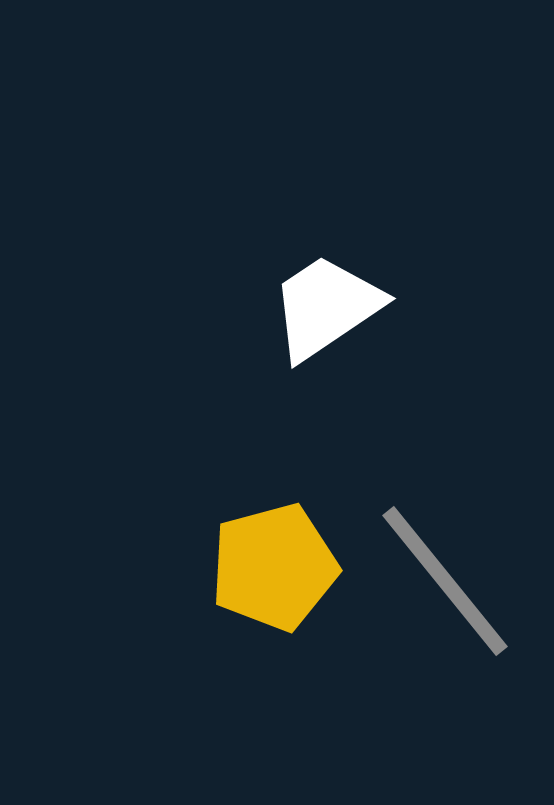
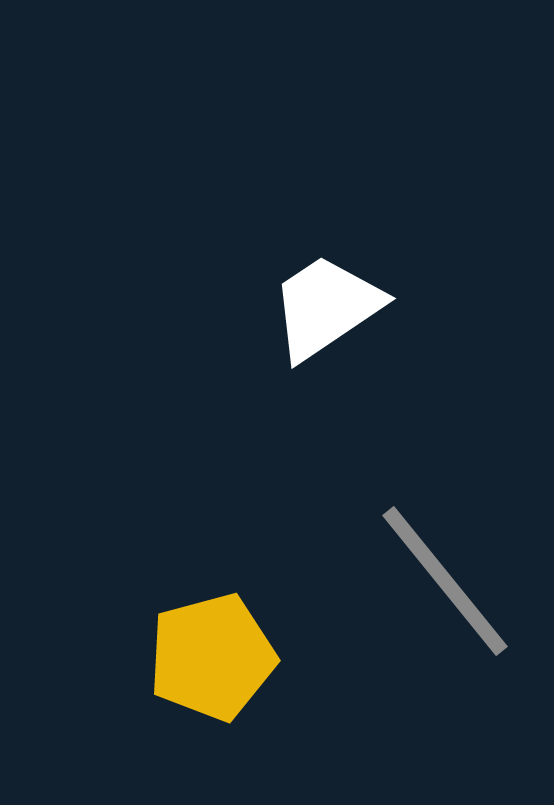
yellow pentagon: moved 62 px left, 90 px down
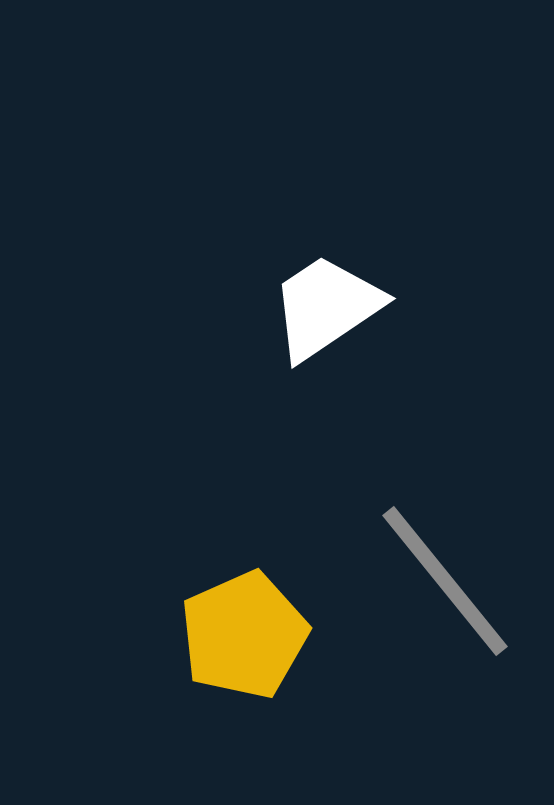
yellow pentagon: moved 32 px right, 22 px up; rotated 9 degrees counterclockwise
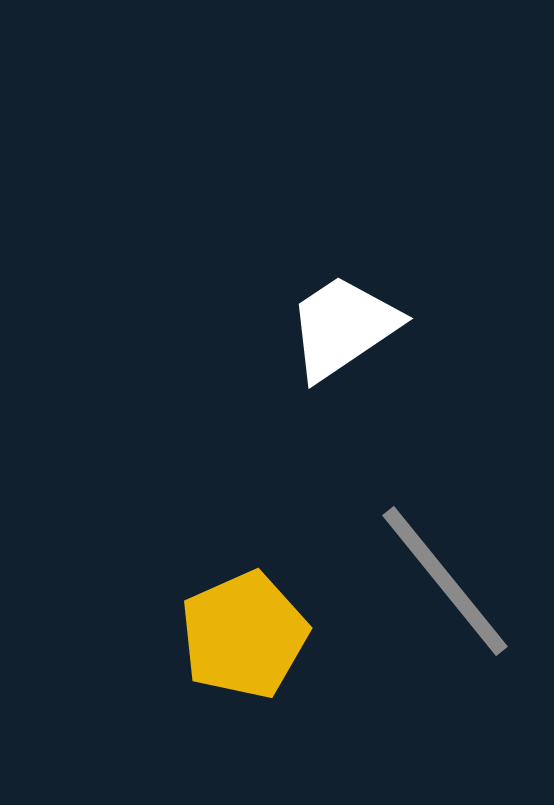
white trapezoid: moved 17 px right, 20 px down
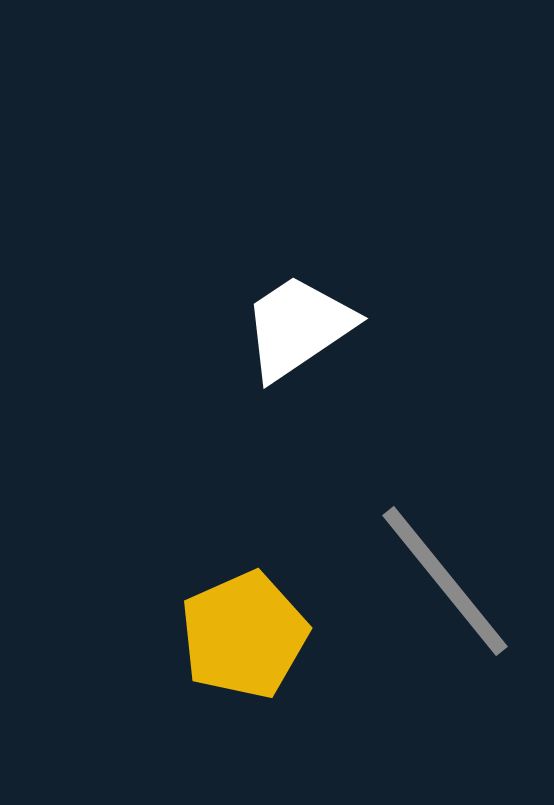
white trapezoid: moved 45 px left
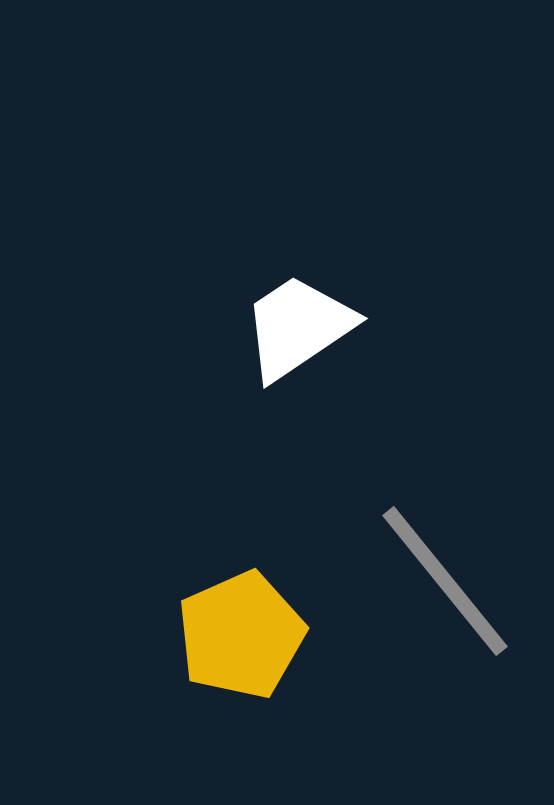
yellow pentagon: moved 3 px left
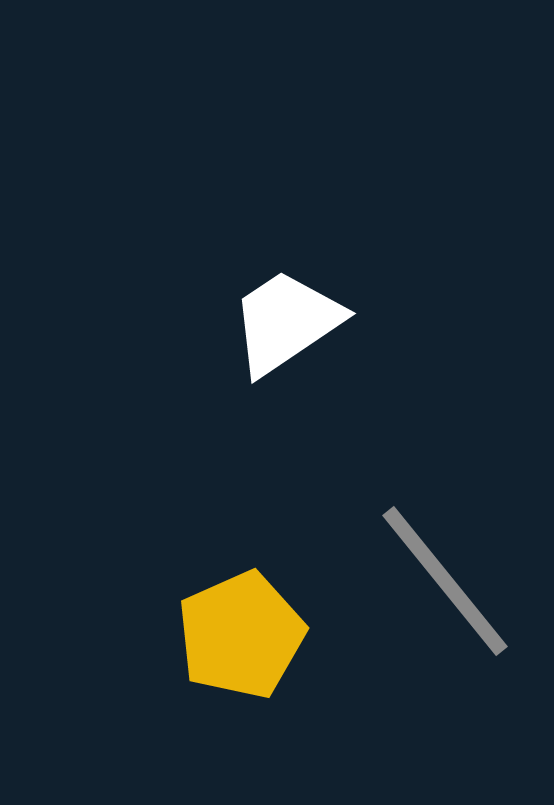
white trapezoid: moved 12 px left, 5 px up
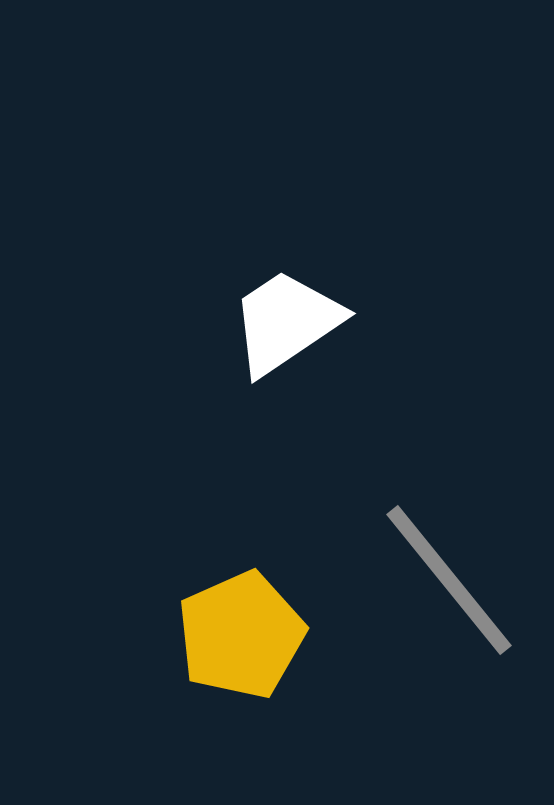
gray line: moved 4 px right, 1 px up
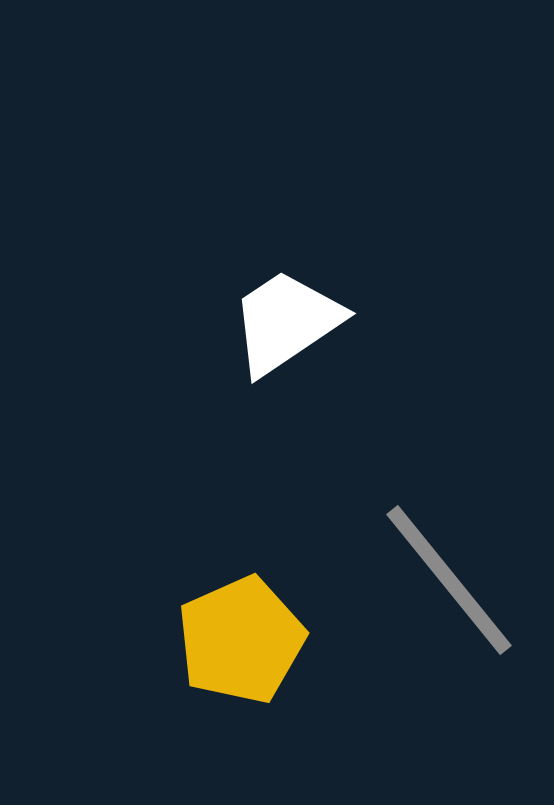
yellow pentagon: moved 5 px down
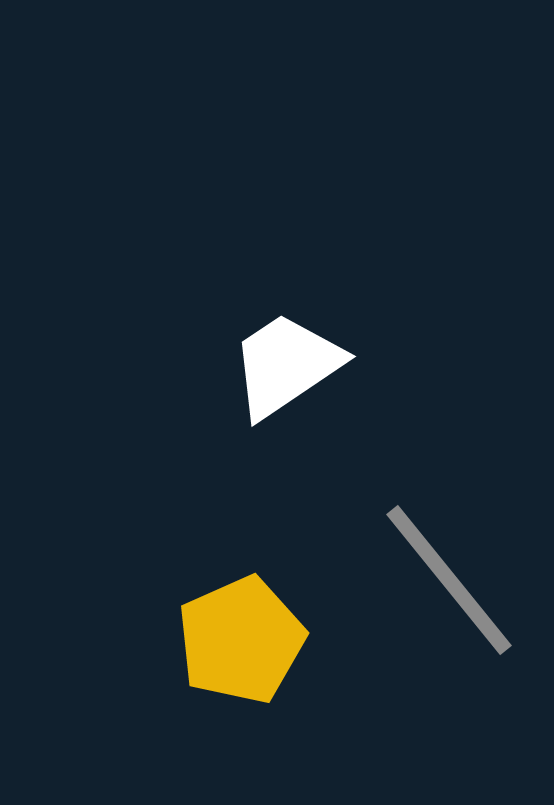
white trapezoid: moved 43 px down
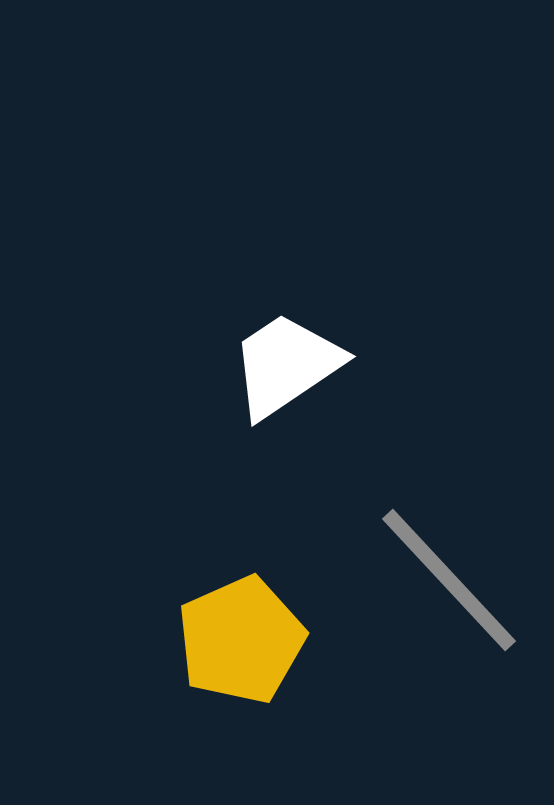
gray line: rotated 4 degrees counterclockwise
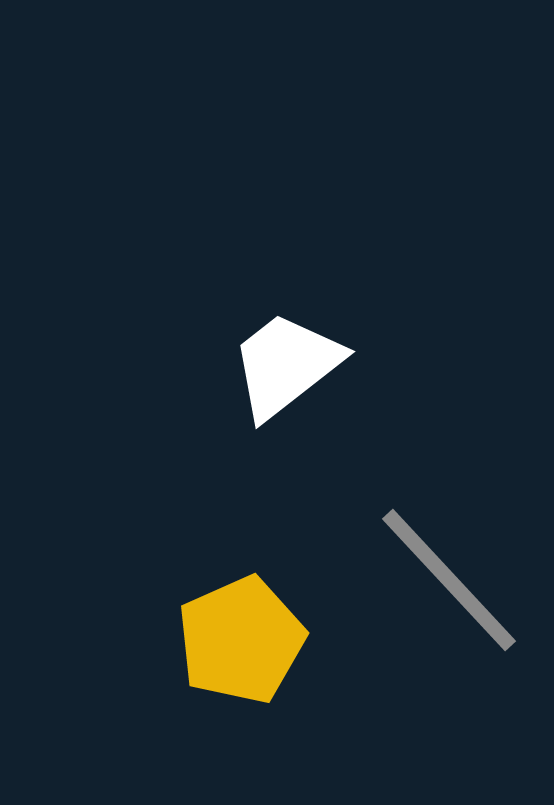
white trapezoid: rotated 4 degrees counterclockwise
